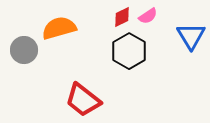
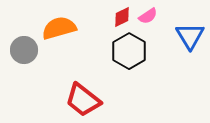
blue triangle: moved 1 px left
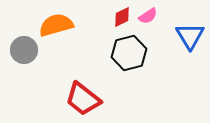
orange semicircle: moved 3 px left, 3 px up
black hexagon: moved 2 px down; rotated 16 degrees clockwise
red trapezoid: moved 1 px up
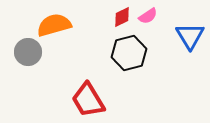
orange semicircle: moved 2 px left
gray circle: moved 4 px right, 2 px down
red trapezoid: moved 5 px right, 1 px down; rotated 21 degrees clockwise
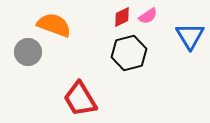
orange semicircle: rotated 36 degrees clockwise
red trapezoid: moved 8 px left, 1 px up
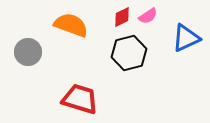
orange semicircle: moved 17 px right
blue triangle: moved 4 px left, 2 px down; rotated 36 degrees clockwise
red trapezoid: rotated 138 degrees clockwise
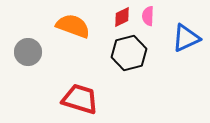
pink semicircle: rotated 126 degrees clockwise
orange semicircle: moved 2 px right, 1 px down
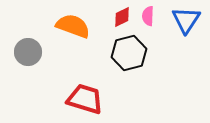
blue triangle: moved 18 px up; rotated 32 degrees counterclockwise
red trapezoid: moved 5 px right
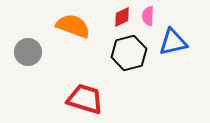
blue triangle: moved 13 px left, 22 px down; rotated 44 degrees clockwise
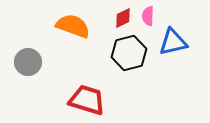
red diamond: moved 1 px right, 1 px down
gray circle: moved 10 px down
red trapezoid: moved 2 px right, 1 px down
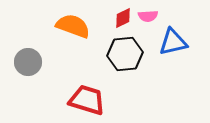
pink semicircle: rotated 96 degrees counterclockwise
black hexagon: moved 4 px left, 1 px down; rotated 8 degrees clockwise
